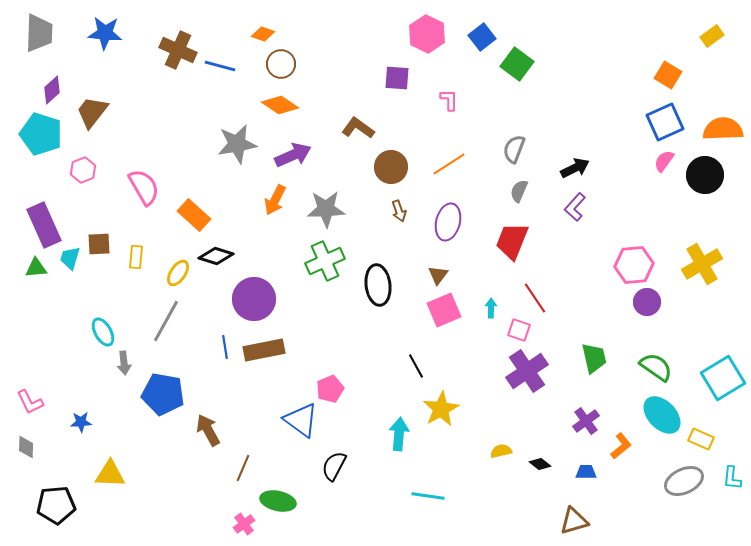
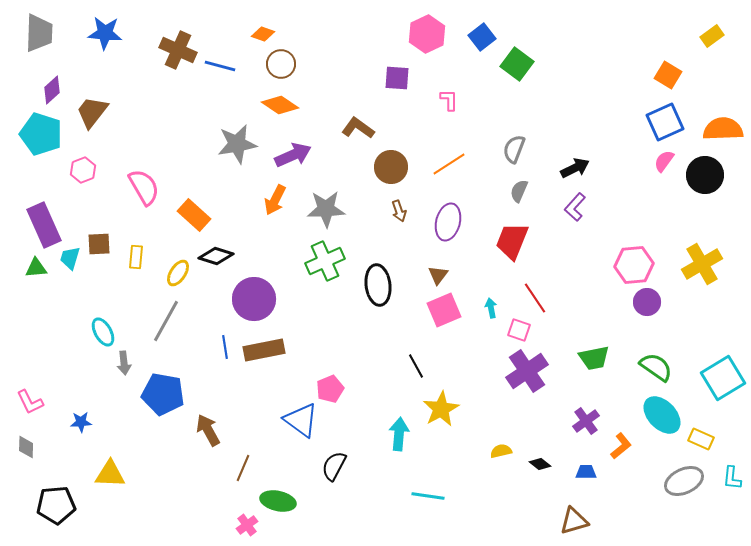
pink hexagon at (427, 34): rotated 9 degrees clockwise
cyan arrow at (491, 308): rotated 12 degrees counterclockwise
green trapezoid at (594, 358): rotated 92 degrees clockwise
pink cross at (244, 524): moved 3 px right, 1 px down
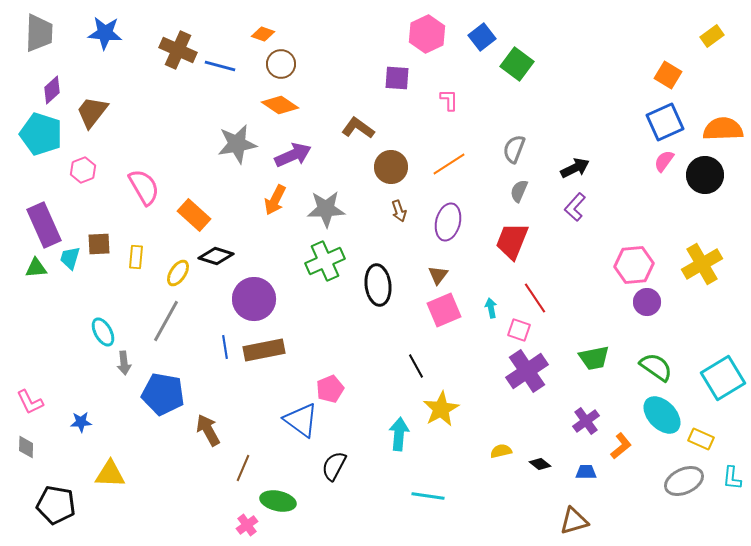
black pentagon at (56, 505): rotated 15 degrees clockwise
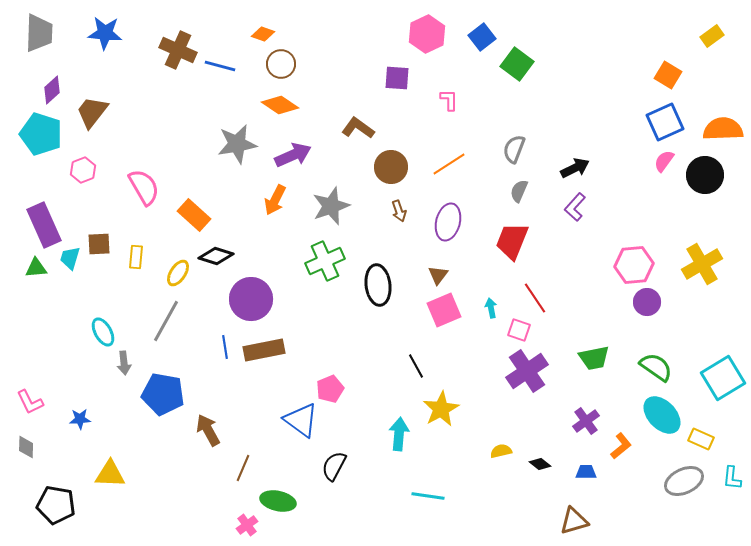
gray star at (326, 209): moved 5 px right, 3 px up; rotated 18 degrees counterclockwise
purple circle at (254, 299): moved 3 px left
blue star at (81, 422): moved 1 px left, 3 px up
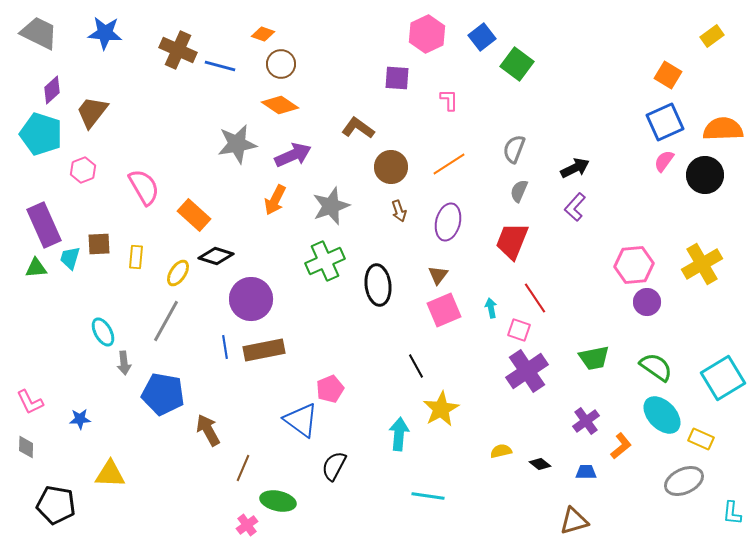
gray trapezoid at (39, 33): rotated 66 degrees counterclockwise
cyan L-shape at (732, 478): moved 35 px down
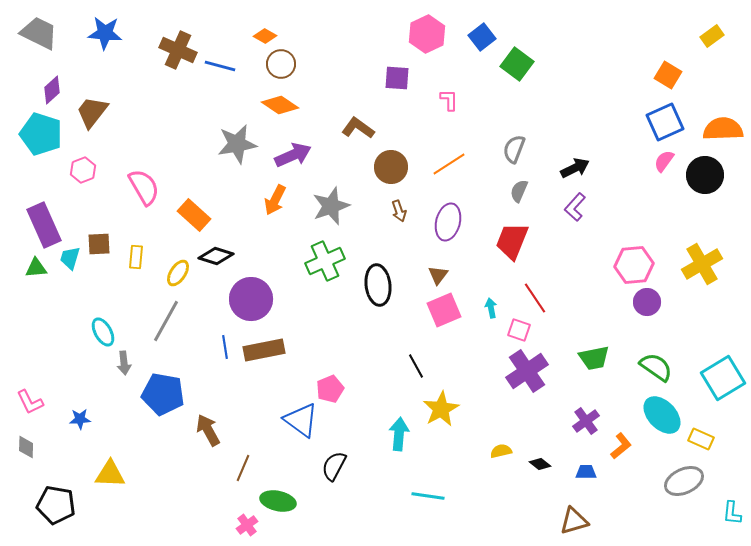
orange diamond at (263, 34): moved 2 px right, 2 px down; rotated 10 degrees clockwise
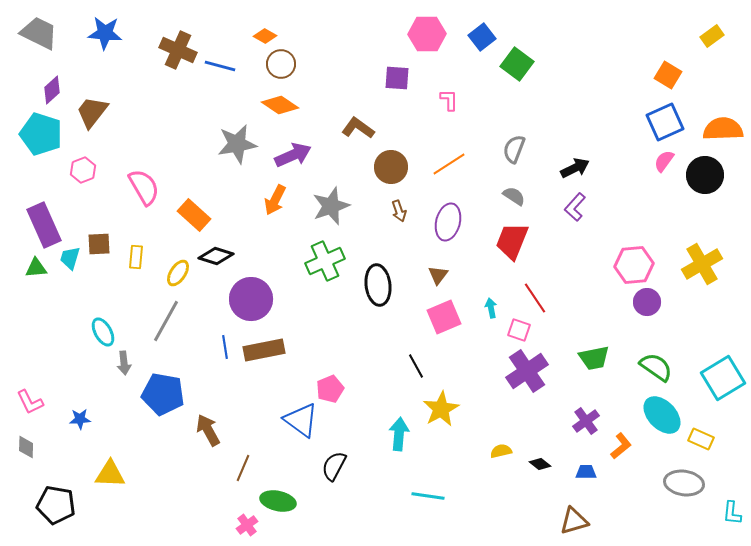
pink hexagon at (427, 34): rotated 24 degrees clockwise
gray semicircle at (519, 191): moved 5 px left, 5 px down; rotated 100 degrees clockwise
pink square at (444, 310): moved 7 px down
gray ellipse at (684, 481): moved 2 px down; rotated 33 degrees clockwise
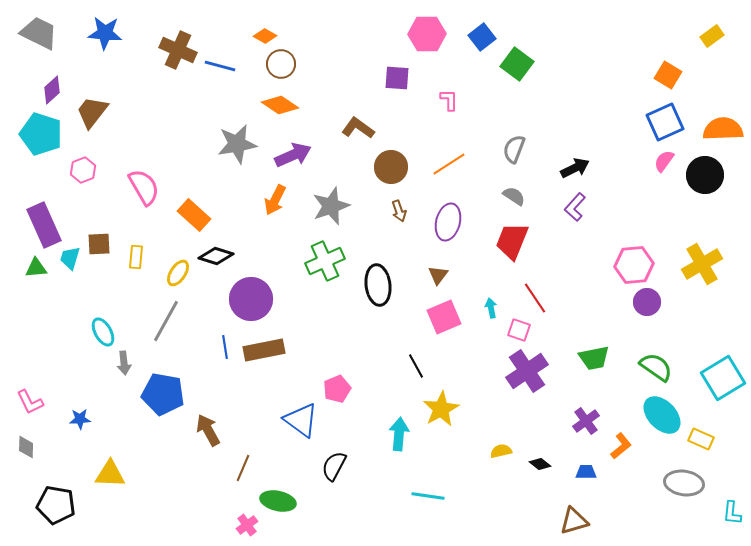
pink pentagon at (330, 389): moved 7 px right
